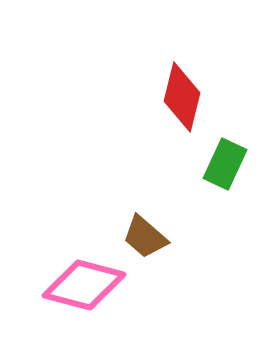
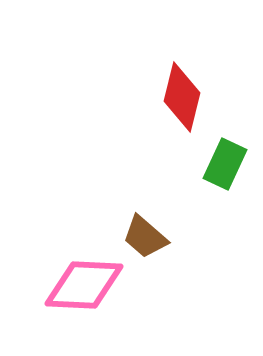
pink diamond: rotated 12 degrees counterclockwise
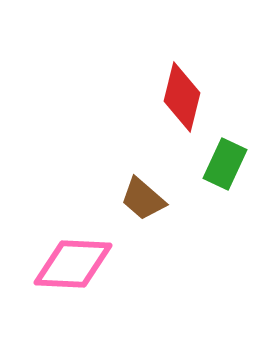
brown trapezoid: moved 2 px left, 38 px up
pink diamond: moved 11 px left, 21 px up
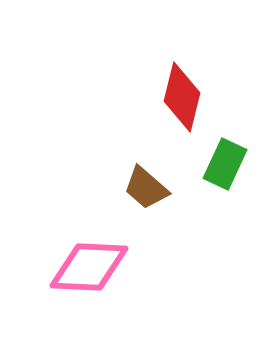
brown trapezoid: moved 3 px right, 11 px up
pink diamond: moved 16 px right, 3 px down
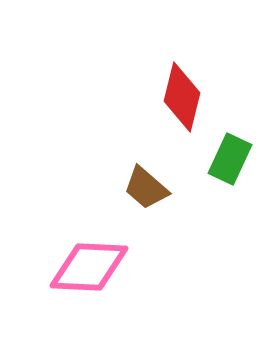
green rectangle: moved 5 px right, 5 px up
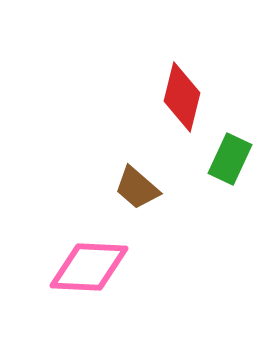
brown trapezoid: moved 9 px left
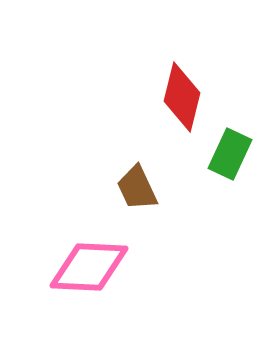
green rectangle: moved 5 px up
brown trapezoid: rotated 24 degrees clockwise
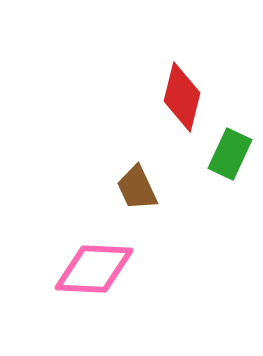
pink diamond: moved 5 px right, 2 px down
